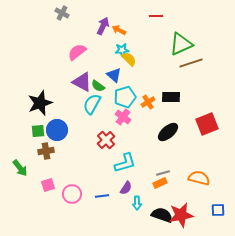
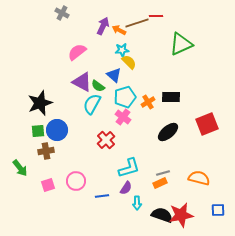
yellow semicircle: moved 3 px down
brown line: moved 54 px left, 40 px up
cyan L-shape: moved 4 px right, 5 px down
pink circle: moved 4 px right, 13 px up
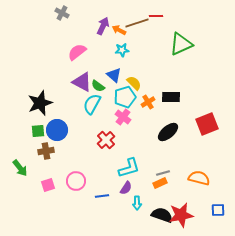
yellow semicircle: moved 5 px right, 21 px down
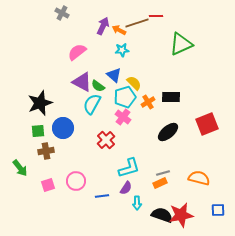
blue circle: moved 6 px right, 2 px up
